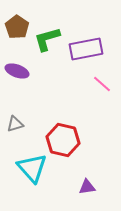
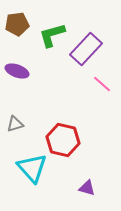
brown pentagon: moved 3 px up; rotated 30 degrees clockwise
green L-shape: moved 5 px right, 4 px up
purple rectangle: rotated 36 degrees counterclockwise
purple triangle: moved 1 px down; rotated 24 degrees clockwise
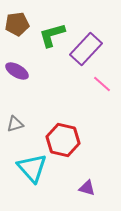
purple ellipse: rotated 10 degrees clockwise
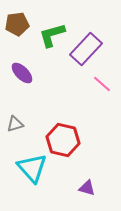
purple ellipse: moved 5 px right, 2 px down; rotated 15 degrees clockwise
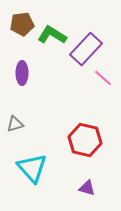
brown pentagon: moved 5 px right
green L-shape: rotated 48 degrees clockwise
purple ellipse: rotated 45 degrees clockwise
pink line: moved 1 px right, 6 px up
red hexagon: moved 22 px right
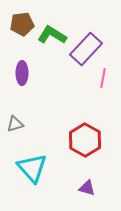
pink line: rotated 60 degrees clockwise
red hexagon: rotated 16 degrees clockwise
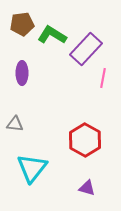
gray triangle: rotated 24 degrees clockwise
cyan triangle: rotated 20 degrees clockwise
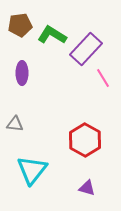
brown pentagon: moved 2 px left, 1 px down
pink line: rotated 42 degrees counterclockwise
cyan triangle: moved 2 px down
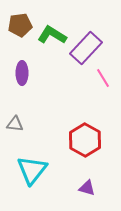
purple rectangle: moved 1 px up
